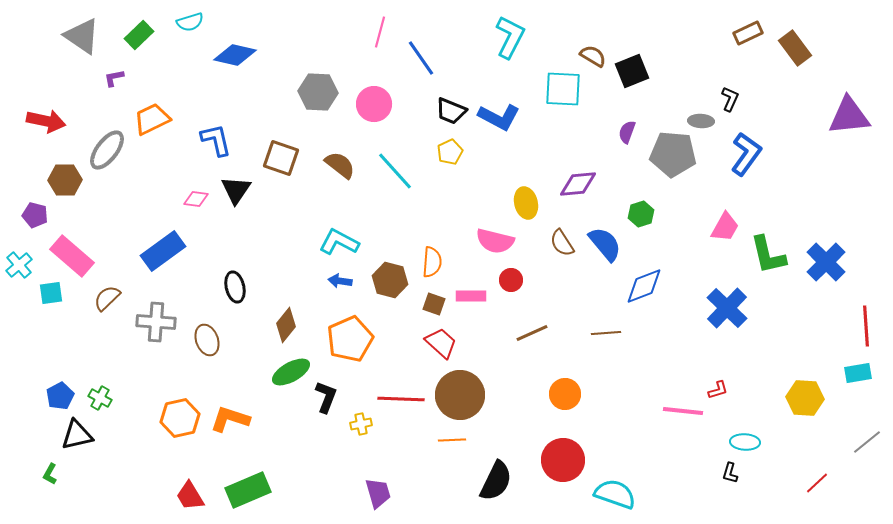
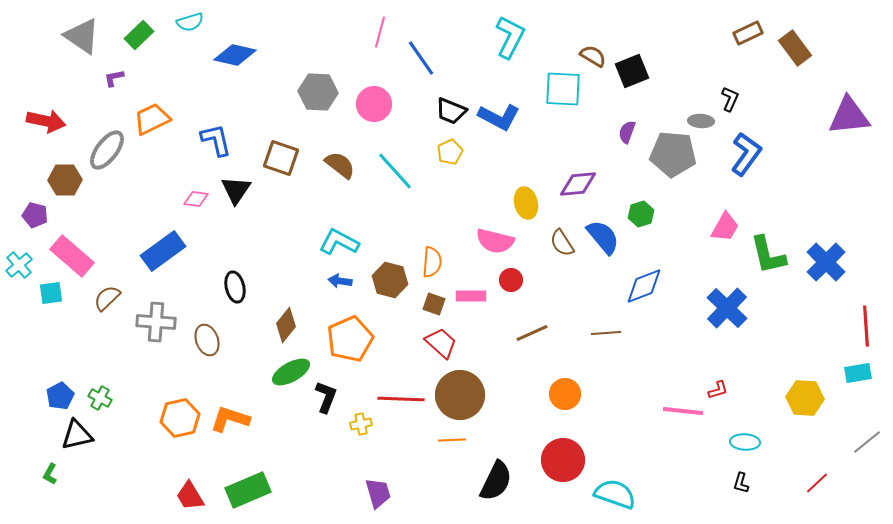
blue semicircle at (605, 244): moved 2 px left, 7 px up
black L-shape at (730, 473): moved 11 px right, 10 px down
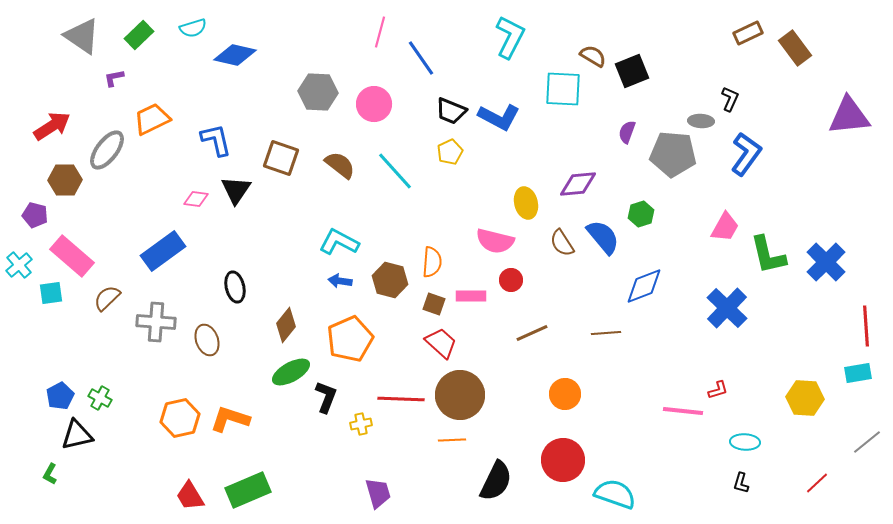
cyan semicircle at (190, 22): moved 3 px right, 6 px down
red arrow at (46, 121): moved 6 px right, 5 px down; rotated 45 degrees counterclockwise
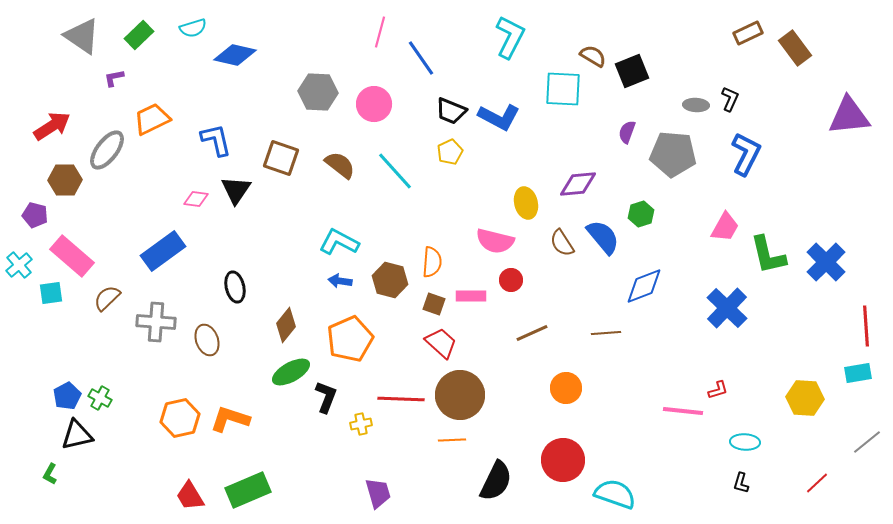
gray ellipse at (701, 121): moved 5 px left, 16 px up
blue L-shape at (746, 154): rotated 9 degrees counterclockwise
orange circle at (565, 394): moved 1 px right, 6 px up
blue pentagon at (60, 396): moved 7 px right
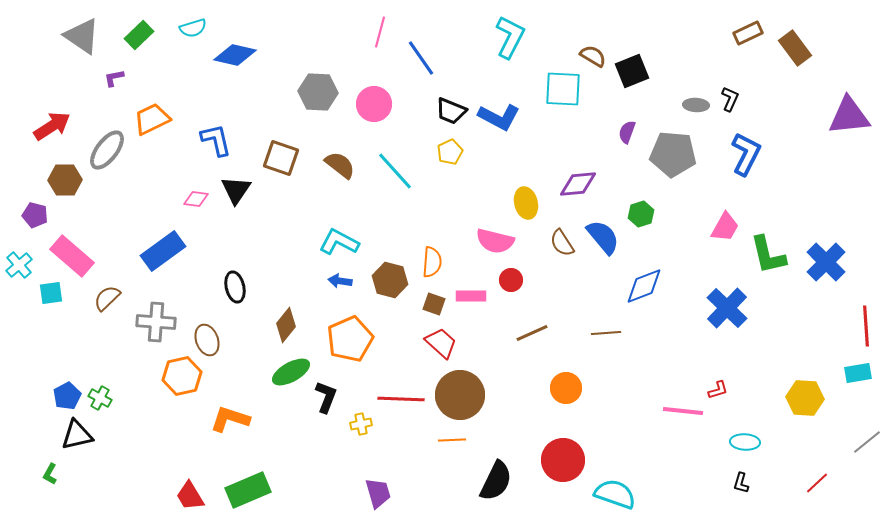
orange hexagon at (180, 418): moved 2 px right, 42 px up
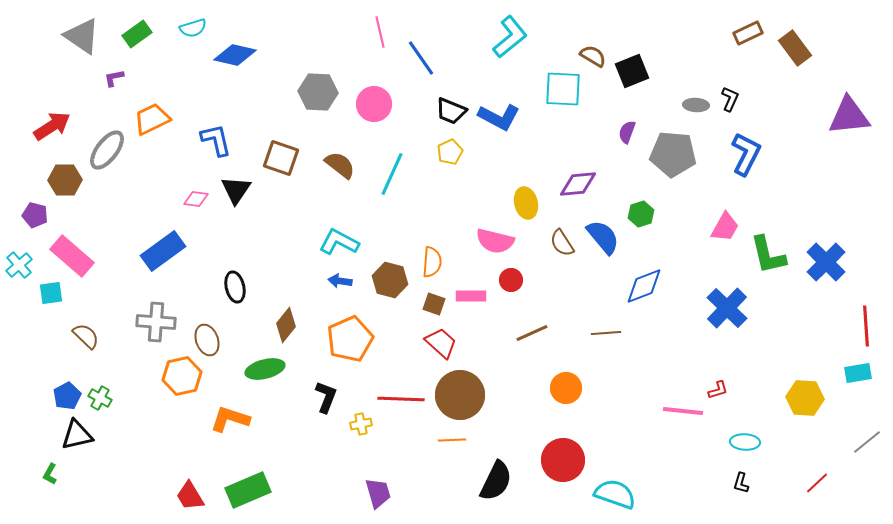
pink line at (380, 32): rotated 28 degrees counterclockwise
green rectangle at (139, 35): moved 2 px left, 1 px up; rotated 8 degrees clockwise
cyan L-shape at (510, 37): rotated 24 degrees clockwise
cyan line at (395, 171): moved 3 px left, 3 px down; rotated 66 degrees clockwise
brown semicircle at (107, 298): moved 21 px left, 38 px down; rotated 88 degrees clockwise
green ellipse at (291, 372): moved 26 px left, 3 px up; rotated 15 degrees clockwise
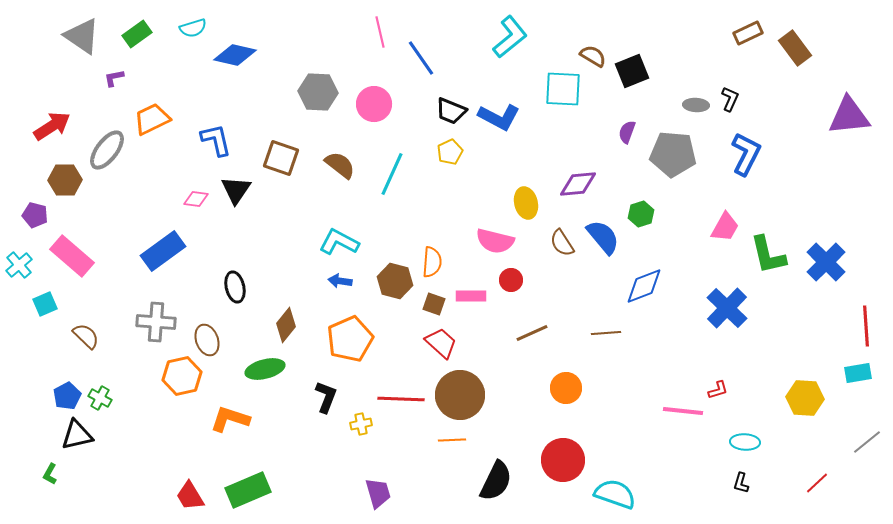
brown hexagon at (390, 280): moved 5 px right, 1 px down
cyan square at (51, 293): moved 6 px left, 11 px down; rotated 15 degrees counterclockwise
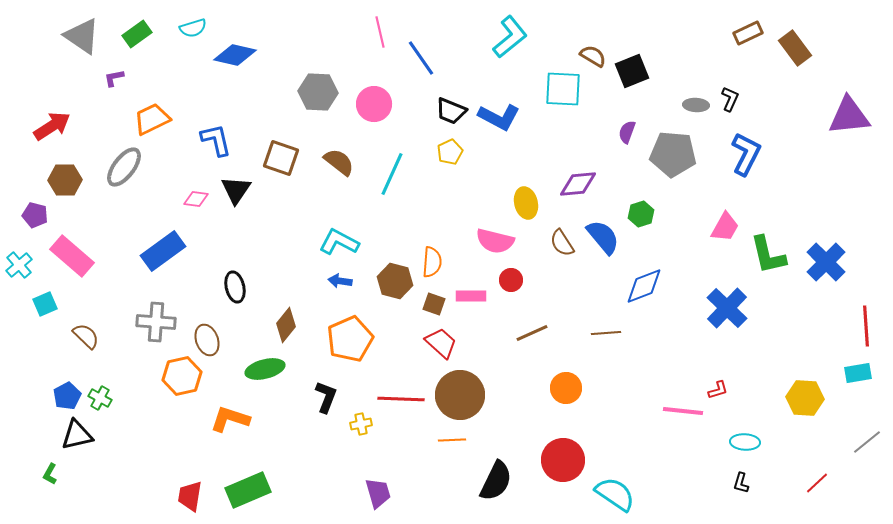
gray ellipse at (107, 150): moved 17 px right, 17 px down
brown semicircle at (340, 165): moved 1 px left, 3 px up
cyan semicircle at (615, 494): rotated 15 degrees clockwise
red trapezoid at (190, 496): rotated 40 degrees clockwise
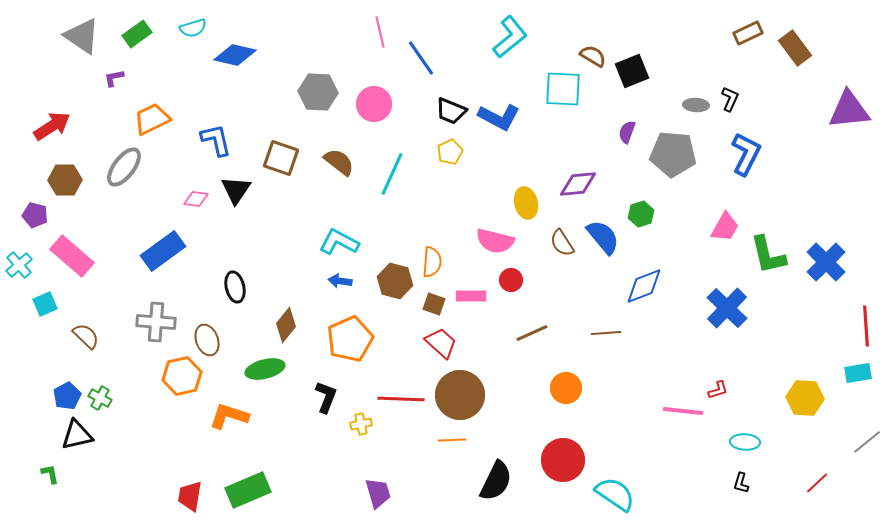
purple triangle at (849, 116): moved 6 px up
orange L-shape at (230, 419): moved 1 px left, 3 px up
green L-shape at (50, 474): rotated 140 degrees clockwise
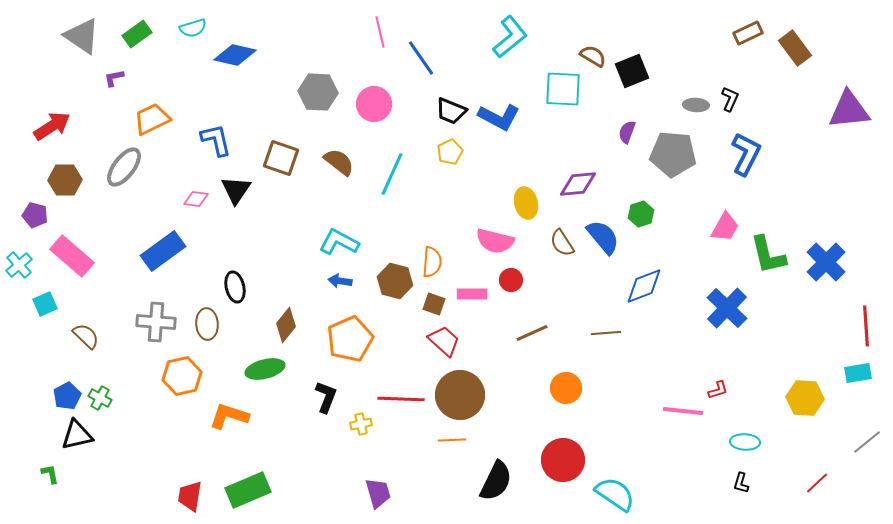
pink rectangle at (471, 296): moved 1 px right, 2 px up
brown ellipse at (207, 340): moved 16 px up; rotated 16 degrees clockwise
red trapezoid at (441, 343): moved 3 px right, 2 px up
